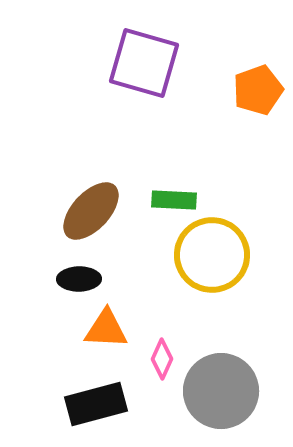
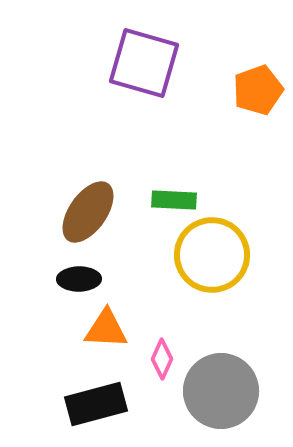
brown ellipse: moved 3 px left, 1 px down; rotated 8 degrees counterclockwise
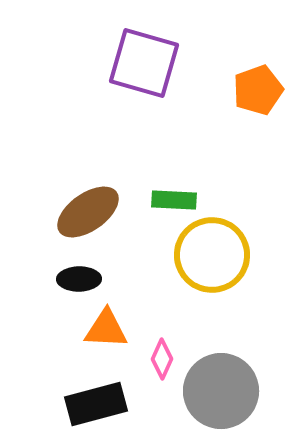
brown ellipse: rotated 20 degrees clockwise
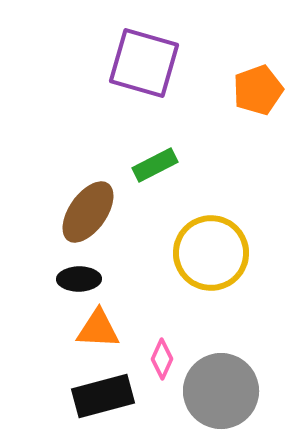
green rectangle: moved 19 px left, 35 px up; rotated 30 degrees counterclockwise
brown ellipse: rotated 20 degrees counterclockwise
yellow circle: moved 1 px left, 2 px up
orange triangle: moved 8 px left
black rectangle: moved 7 px right, 8 px up
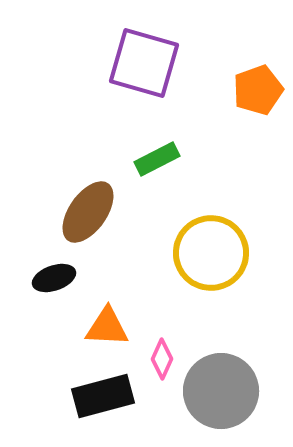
green rectangle: moved 2 px right, 6 px up
black ellipse: moved 25 px left, 1 px up; rotated 18 degrees counterclockwise
orange triangle: moved 9 px right, 2 px up
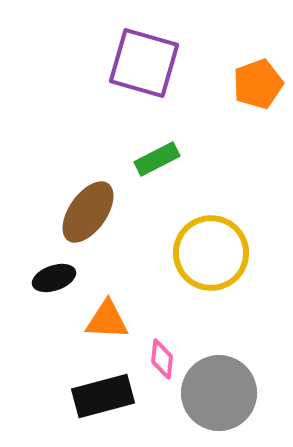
orange pentagon: moved 6 px up
orange triangle: moved 7 px up
pink diamond: rotated 18 degrees counterclockwise
gray circle: moved 2 px left, 2 px down
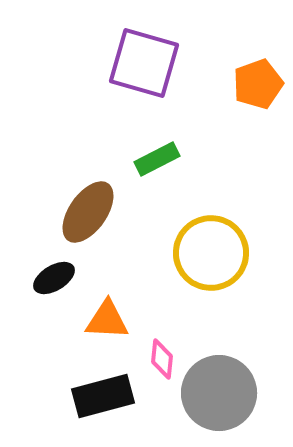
black ellipse: rotated 12 degrees counterclockwise
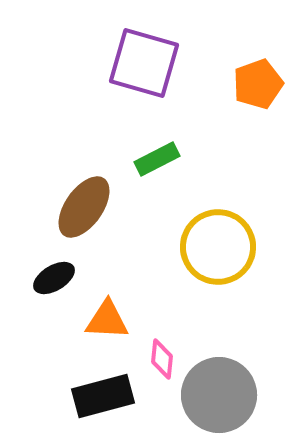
brown ellipse: moved 4 px left, 5 px up
yellow circle: moved 7 px right, 6 px up
gray circle: moved 2 px down
